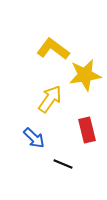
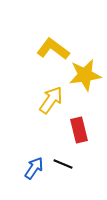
yellow arrow: moved 1 px right, 1 px down
red rectangle: moved 8 px left
blue arrow: moved 30 px down; rotated 100 degrees counterclockwise
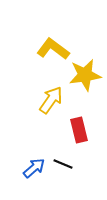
blue arrow: rotated 15 degrees clockwise
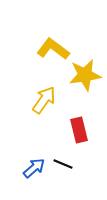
yellow arrow: moved 7 px left
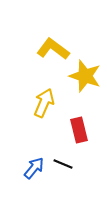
yellow star: moved 1 px down; rotated 28 degrees clockwise
yellow arrow: moved 3 px down; rotated 12 degrees counterclockwise
blue arrow: rotated 10 degrees counterclockwise
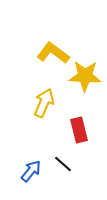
yellow L-shape: moved 4 px down
yellow star: rotated 16 degrees counterclockwise
black line: rotated 18 degrees clockwise
blue arrow: moved 3 px left, 3 px down
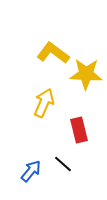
yellow star: moved 1 px right, 2 px up
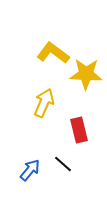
blue arrow: moved 1 px left, 1 px up
